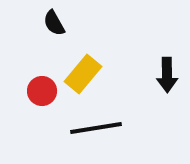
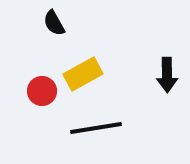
yellow rectangle: rotated 21 degrees clockwise
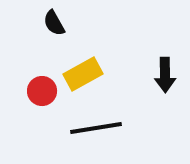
black arrow: moved 2 px left
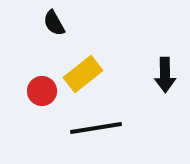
yellow rectangle: rotated 9 degrees counterclockwise
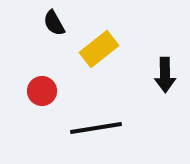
yellow rectangle: moved 16 px right, 25 px up
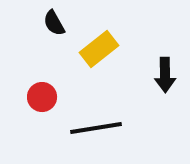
red circle: moved 6 px down
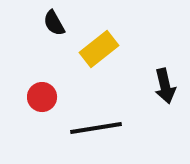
black arrow: moved 11 px down; rotated 12 degrees counterclockwise
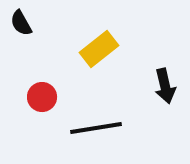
black semicircle: moved 33 px left
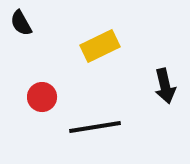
yellow rectangle: moved 1 px right, 3 px up; rotated 12 degrees clockwise
black line: moved 1 px left, 1 px up
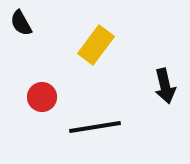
yellow rectangle: moved 4 px left, 1 px up; rotated 27 degrees counterclockwise
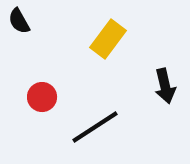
black semicircle: moved 2 px left, 2 px up
yellow rectangle: moved 12 px right, 6 px up
black line: rotated 24 degrees counterclockwise
